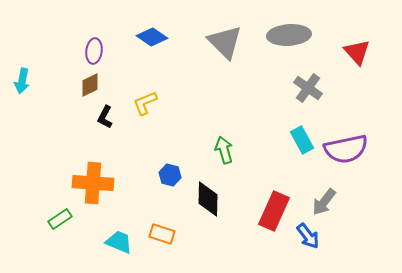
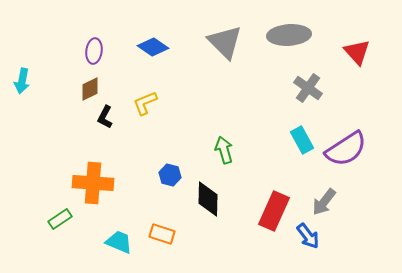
blue diamond: moved 1 px right, 10 px down
brown diamond: moved 4 px down
purple semicircle: rotated 21 degrees counterclockwise
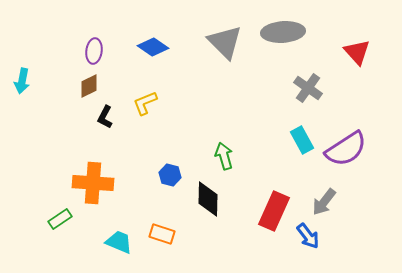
gray ellipse: moved 6 px left, 3 px up
brown diamond: moved 1 px left, 3 px up
green arrow: moved 6 px down
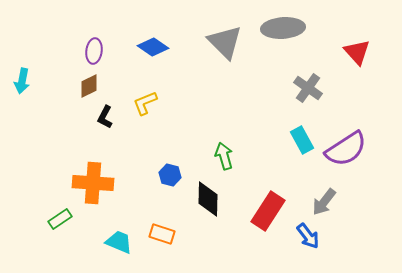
gray ellipse: moved 4 px up
red rectangle: moved 6 px left; rotated 9 degrees clockwise
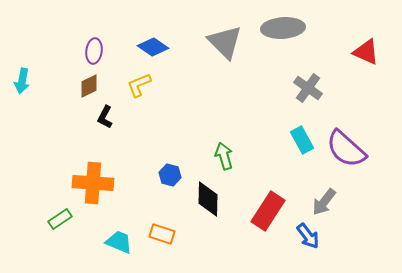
red triangle: moved 9 px right; rotated 24 degrees counterclockwise
yellow L-shape: moved 6 px left, 18 px up
purple semicircle: rotated 75 degrees clockwise
